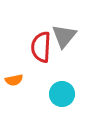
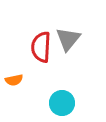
gray triangle: moved 4 px right, 3 px down
cyan circle: moved 9 px down
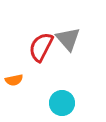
gray triangle: rotated 20 degrees counterclockwise
red semicircle: rotated 24 degrees clockwise
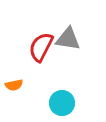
gray triangle: rotated 40 degrees counterclockwise
orange semicircle: moved 5 px down
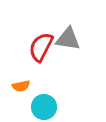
orange semicircle: moved 7 px right, 1 px down
cyan circle: moved 18 px left, 4 px down
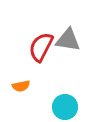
gray triangle: moved 1 px down
cyan circle: moved 21 px right
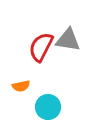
cyan circle: moved 17 px left
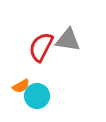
orange semicircle: rotated 18 degrees counterclockwise
cyan circle: moved 11 px left, 11 px up
